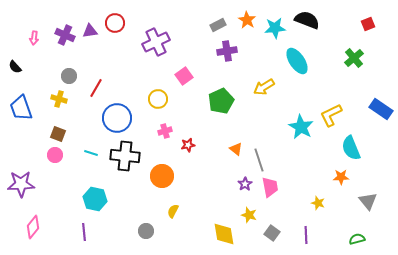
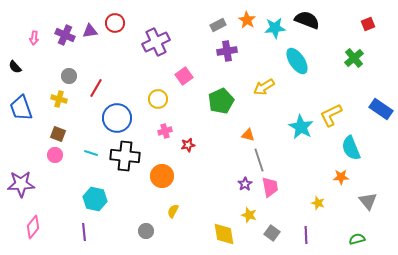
orange triangle at (236, 149): moved 12 px right, 14 px up; rotated 24 degrees counterclockwise
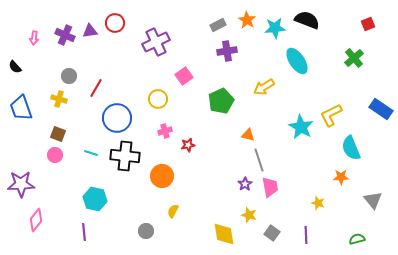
gray triangle at (368, 201): moved 5 px right, 1 px up
pink diamond at (33, 227): moved 3 px right, 7 px up
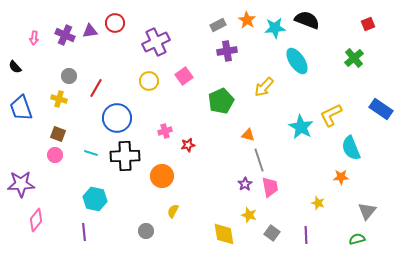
yellow arrow at (264, 87): rotated 15 degrees counterclockwise
yellow circle at (158, 99): moved 9 px left, 18 px up
black cross at (125, 156): rotated 8 degrees counterclockwise
gray triangle at (373, 200): moved 6 px left, 11 px down; rotated 18 degrees clockwise
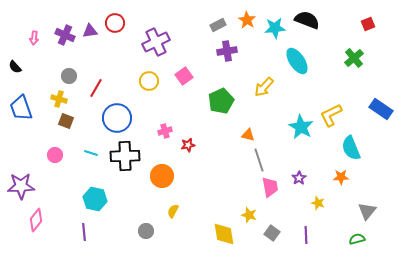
brown square at (58, 134): moved 8 px right, 13 px up
purple star at (21, 184): moved 2 px down
purple star at (245, 184): moved 54 px right, 6 px up
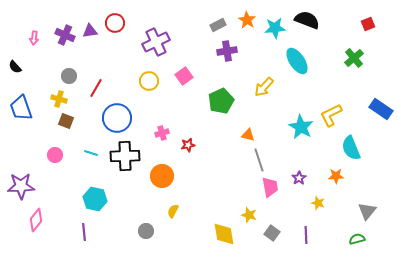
pink cross at (165, 131): moved 3 px left, 2 px down
orange star at (341, 177): moved 5 px left, 1 px up
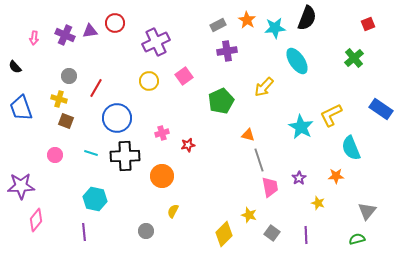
black semicircle at (307, 20): moved 2 px up; rotated 90 degrees clockwise
yellow diamond at (224, 234): rotated 55 degrees clockwise
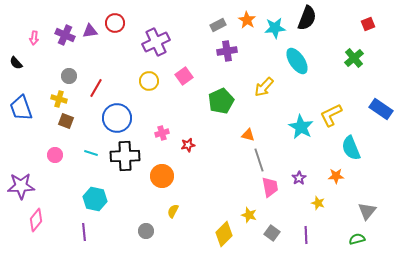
black semicircle at (15, 67): moved 1 px right, 4 px up
